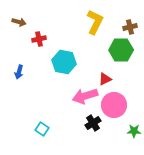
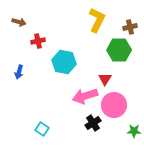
yellow L-shape: moved 2 px right, 2 px up
red cross: moved 1 px left, 2 px down
green hexagon: moved 2 px left
red triangle: rotated 32 degrees counterclockwise
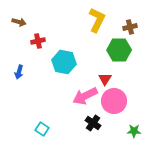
pink arrow: rotated 10 degrees counterclockwise
pink circle: moved 4 px up
black cross: rotated 21 degrees counterclockwise
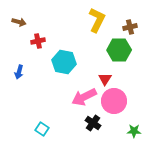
pink arrow: moved 1 px left, 1 px down
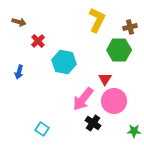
red cross: rotated 32 degrees counterclockwise
pink arrow: moved 1 px left, 2 px down; rotated 25 degrees counterclockwise
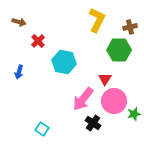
green star: moved 17 px up; rotated 16 degrees counterclockwise
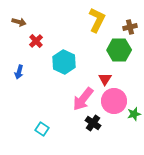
red cross: moved 2 px left
cyan hexagon: rotated 15 degrees clockwise
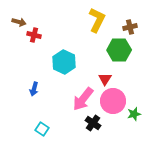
red cross: moved 2 px left, 6 px up; rotated 32 degrees counterclockwise
blue arrow: moved 15 px right, 17 px down
pink circle: moved 1 px left
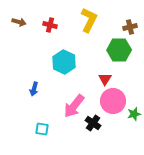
yellow L-shape: moved 8 px left
red cross: moved 16 px right, 10 px up
pink arrow: moved 9 px left, 7 px down
cyan square: rotated 24 degrees counterclockwise
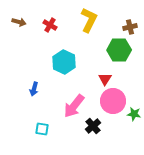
red cross: rotated 16 degrees clockwise
green star: rotated 24 degrees clockwise
black cross: moved 3 px down; rotated 14 degrees clockwise
